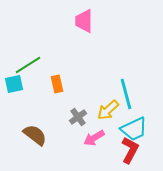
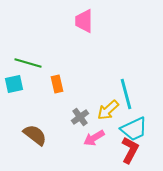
green line: moved 2 px up; rotated 48 degrees clockwise
gray cross: moved 2 px right
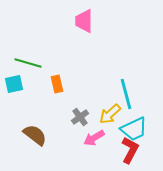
yellow arrow: moved 2 px right, 4 px down
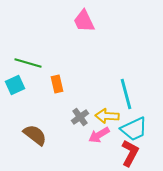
pink trapezoid: rotated 25 degrees counterclockwise
cyan square: moved 1 px right, 1 px down; rotated 12 degrees counterclockwise
yellow arrow: moved 3 px left, 2 px down; rotated 45 degrees clockwise
pink arrow: moved 5 px right, 3 px up
red L-shape: moved 3 px down
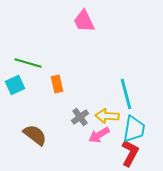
cyan trapezoid: rotated 56 degrees counterclockwise
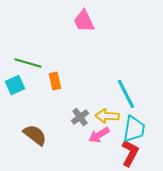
orange rectangle: moved 2 px left, 3 px up
cyan line: rotated 12 degrees counterclockwise
